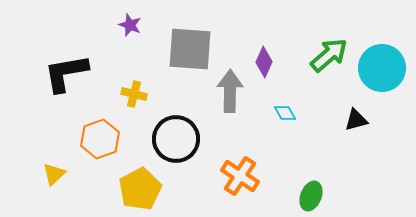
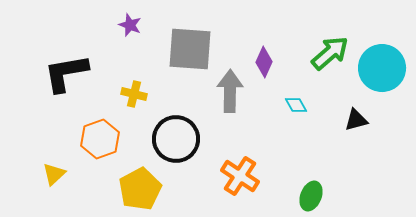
green arrow: moved 1 px right, 2 px up
cyan diamond: moved 11 px right, 8 px up
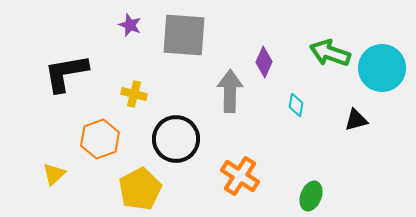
gray square: moved 6 px left, 14 px up
green arrow: rotated 120 degrees counterclockwise
cyan diamond: rotated 40 degrees clockwise
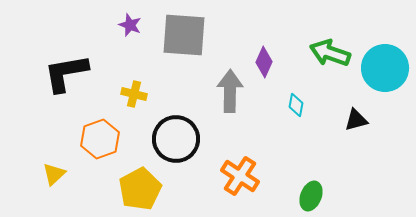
cyan circle: moved 3 px right
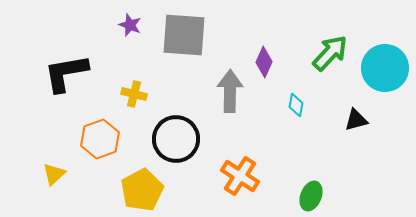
green arrow: rotated 114 degrees clockwise
yellow pentagon: moved 2 px right, 1 px down
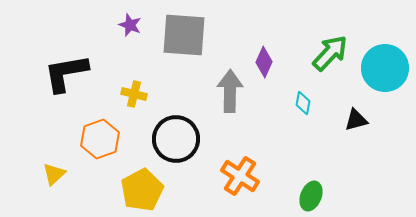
cyan diamond: moved 7 px right, 2 px up
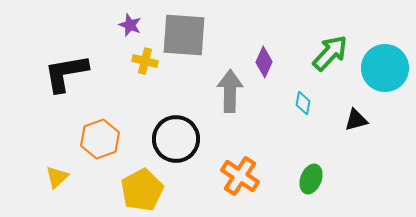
yellow cross: moved 11 px right, 33 px up
yellow triangle: moved 3 px right, 3 px down
green ellipse: moved 17 px up
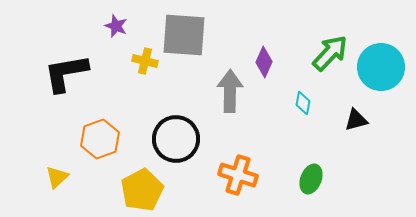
purple star: moved 14 px left, 1 px down
cyan circle: moved 4 px left, 1 px up
orange cross: moved 2 px left, 1 px up; rotated 15 degrees counterclockwise
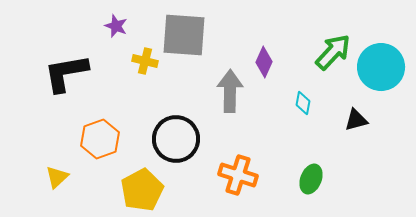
green arrow: moved 3 px right, 1 px up
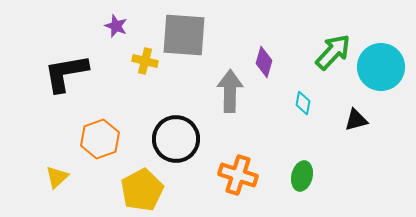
purple diamond: rotated 8 degrees counterclockwise
green ellipse: moved 9 px left, 3 px up; rotated 8 degrees counterclockwise
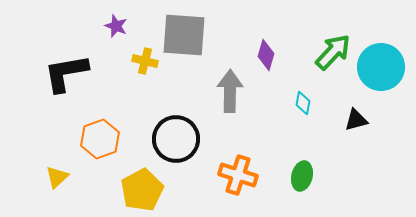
purple diamond: moved 2 px right, 7 px up
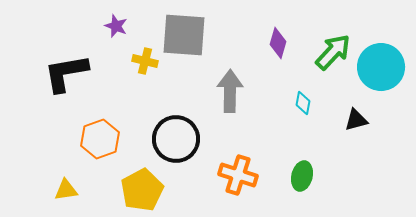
purple diamond: moved 12 px right, 12 px up
yellow triangle: moved 9 px right, 13 px down; rotated 35 degrees clockwise
